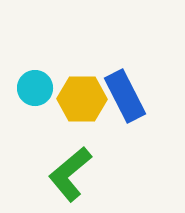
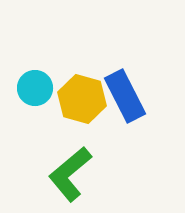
yellow hexagon: rotated 15 degrees clockwise
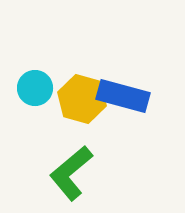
blue rectangle: moved 2 px left; rotated 48 degrees counterclockwise
green L-shape: moved 1 px right, 1 px up
